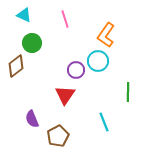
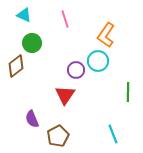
cyan line: moved 9 px right, 12 px down
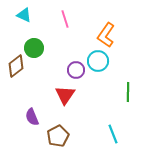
green circle: moved 2 px right, 5 px down
purple semicircle: moved 2 px up
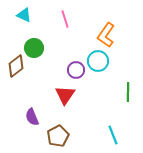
cyan line: moved 1 px down
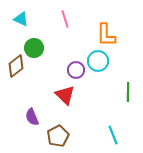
cyan triangle: moved 3 px left, 4 px down
orange L-shape: rotated 35 degrees counterclockwise
red triangle: rotated 20 degrees counterclockwise
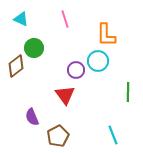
red triangle: rotated 10 degrees clockwise
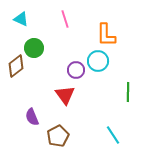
cyan line: rotated 12 degrees counterclockwise
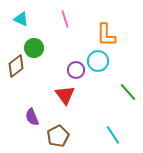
green line: rotated 42 degrees counterclockwise
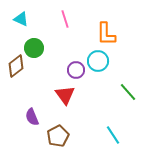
orange L-shape: moved 1 px up
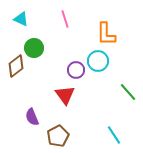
cyan line: moved 1 px right
